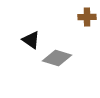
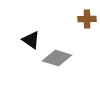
brown cross: moved 2 px down
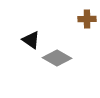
gray diamond: rotated 12 degrees clockwise
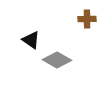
gray diamond: moved 2 px down
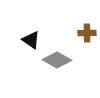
brown cross: moved 14 px down
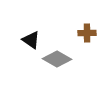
gray diamond: moved 1 px up
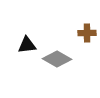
black triangle: moved 4 px left, 5 px down; rotated 42 degrees counterclockwise
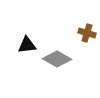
brown cross: rotated 18 degrees clockwise
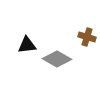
brown cross: moved 4 px down
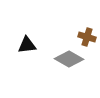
gray diamond: moved 12 px right
